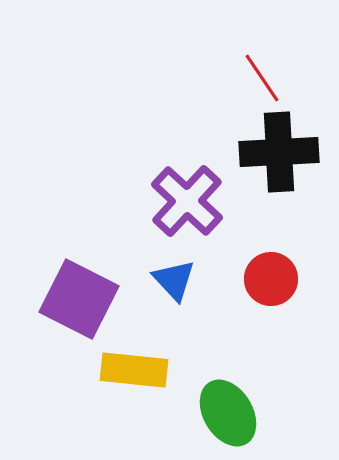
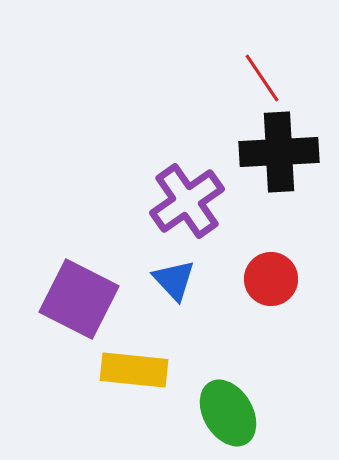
purple cross: rotated 12 degrees clockwise
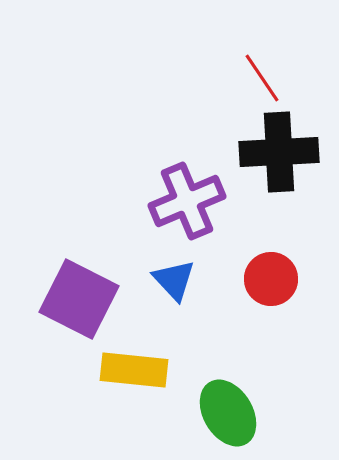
purple cross: rotated 12 degrees clockwise
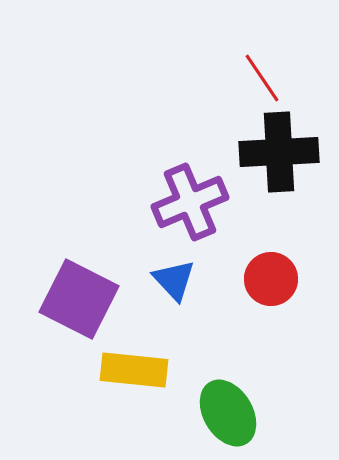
purple cross: moved 3 px right, 1 px down
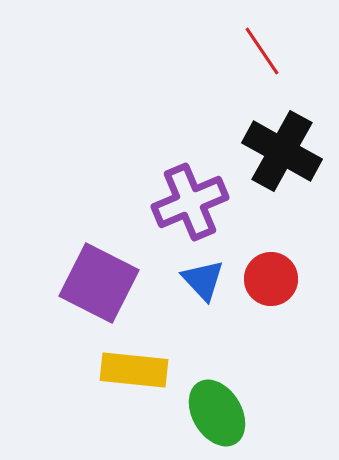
red line: moved 27 px up
black cross: moved 3 px right, 1 px up; rotated 32 degrees clockwise
blue triangle: moved 29 px right
purple square: moved 20 px right, 16 px up
green ellipse: moved 11 px left
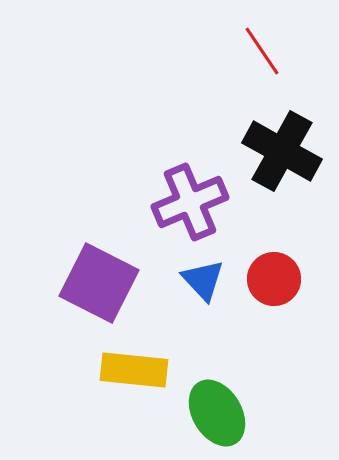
red circle: moved 3 px right
